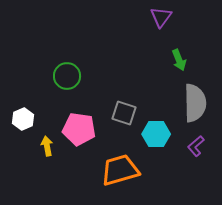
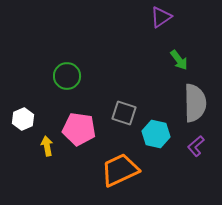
purple triangle: rotated 20 degrees clockwise
green arrow: rotated 15 degrees counterclockwise
cyan hexagon: rotated 12 degrees clockwise
orange trapezoid: rotated 9 degrees counterclockwise
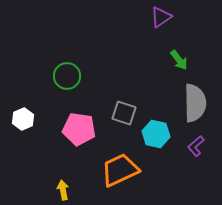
yellow arrow: moved 16 px right, 44 px down
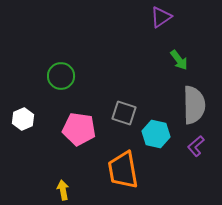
green circle: moved 6 px left
gray semicircle: moved 1 px left, 2 px down
orange trapezoid: moved 3 px right; rotated 75 degrees counterclockwise
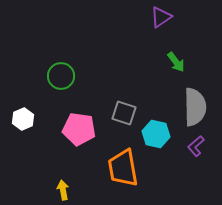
green arrow: moved 3 px left, 2 px down
gray semicircle: moved 1 px right, 2 px down
orange trapezoid: moved 2 px up
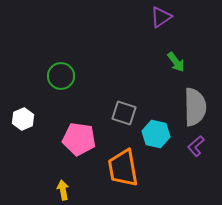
pink pentagon: moved 10 px down
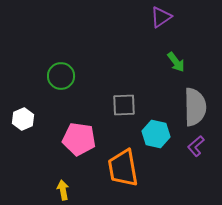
gray square: moved 8 px up; rotated 20 degrees counterclockwise
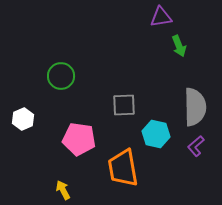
purple triangle: rotated 25 degrees clockwise
green arrow: moved 3 px right, 16 px up; rotated 15 degrees clockwise
yellow arrow: rotated 18 degrees counterclockwise
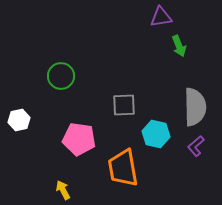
white hexagon: moved 4 px left, 1 px down; rotated 10 degrees clockwise
